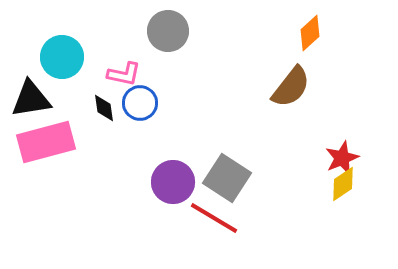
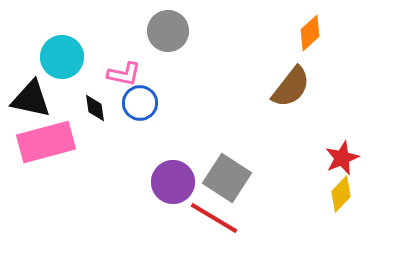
black triangle: rotated 21 degrees clockwise
black diamond: moved 9 px left
yellow diamond: moved 2 px left, 10 px down; rotated 12 degrees counterclockwise
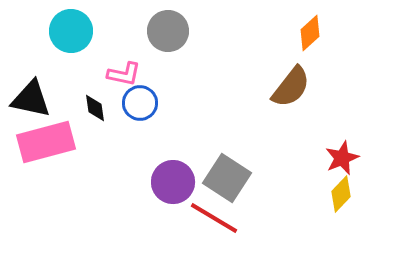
cyan circle: moved 9 px right, 26 px up
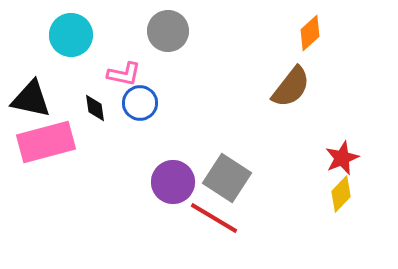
cyan circle: moved 4 px down
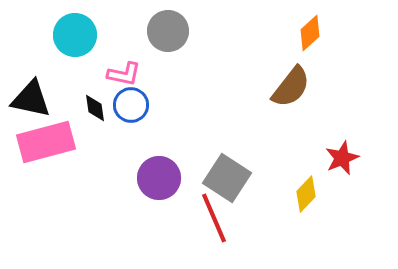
cyan circle: moved 4 px right
blue circle: moved 9 px left, 2 px down
purple circle: moved 14 px left, 4 px up
yellow diamond: moved 35 px left
red line: rotated 36 degrees clockwise
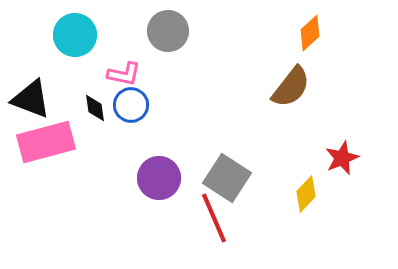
black triangle: rotated 9 degrees clockwise
